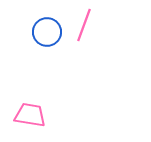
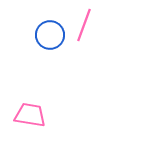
blue circle: moved 3 px right, 3 px down
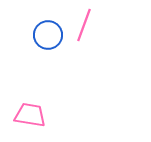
blue circle: moved 2 px left
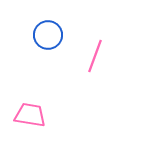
pink line: moved 11 px right, 31 px down
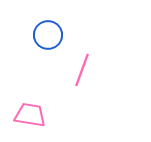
pink line: moved 13 px left, 14 px down
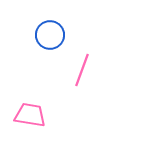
blue circle: moved 2 px right
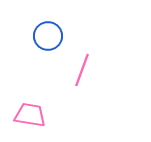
blue circle: moved 2 px left, 1 px down
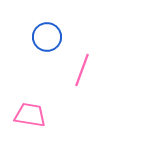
blue circle: moved 1 px left, 1 px down
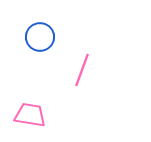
blue circle: moved 7 px left
